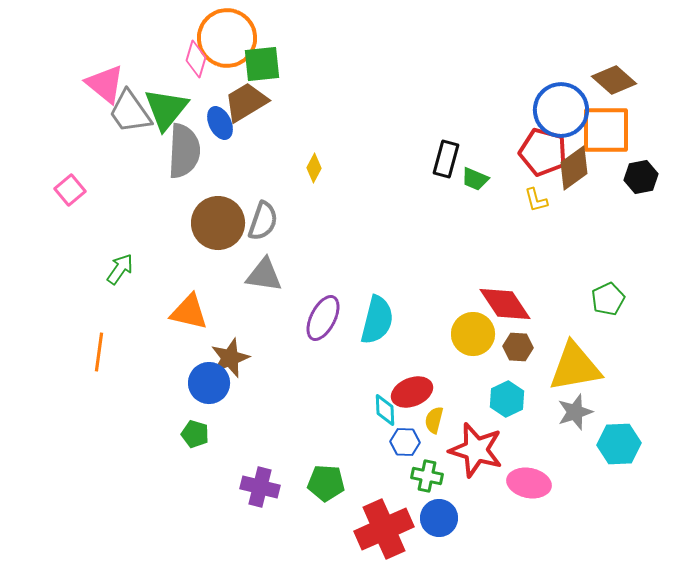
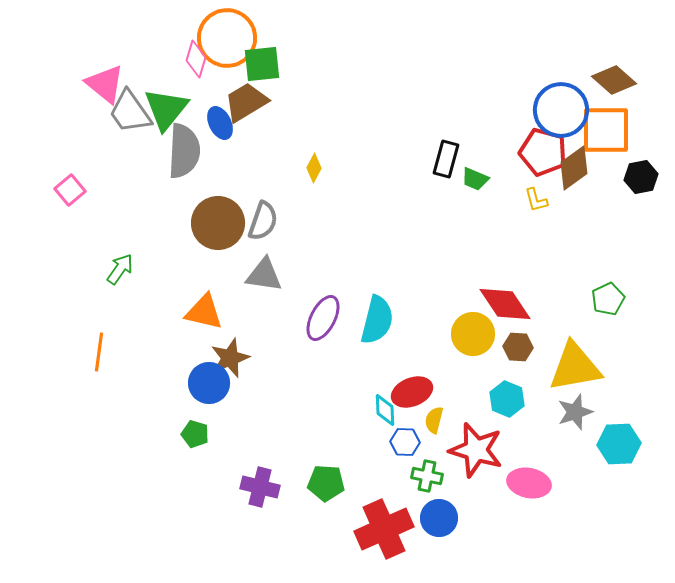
orange triangle at (189, 312): moved 15 px right
cyan hexagon at (507, 399): rotated 12 degrees counterclockwise
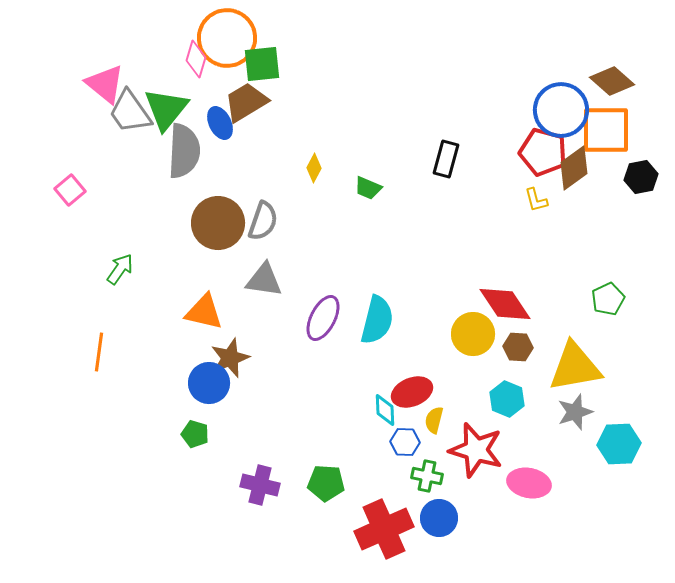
brown diamond at (614, 80): moved 2 px left, 1 px down
green trapezoid at (475, 179): moved 107 px left, 9 px down
gray triangle at (264, 275): moved 5 px down
purple cross at (260, 487): moved 2 px up
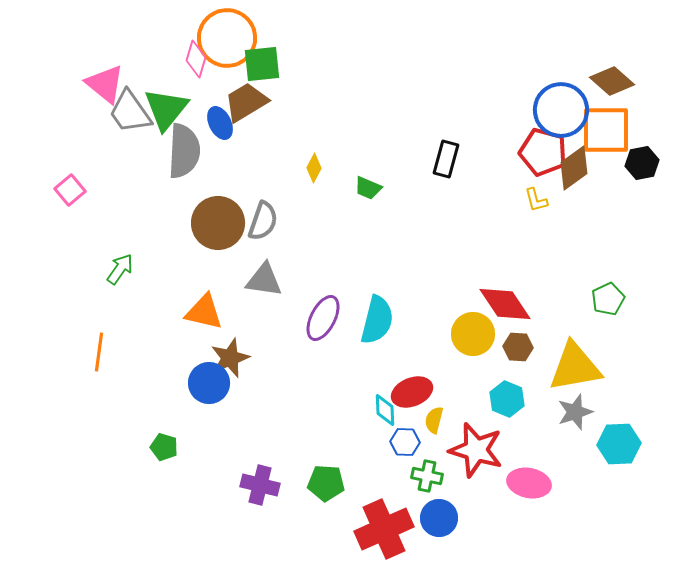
black hexagon at (641, 177): moved 1 px right, 14 px up
green pentagon at (195, 434): moved 31 px left, 13 px down
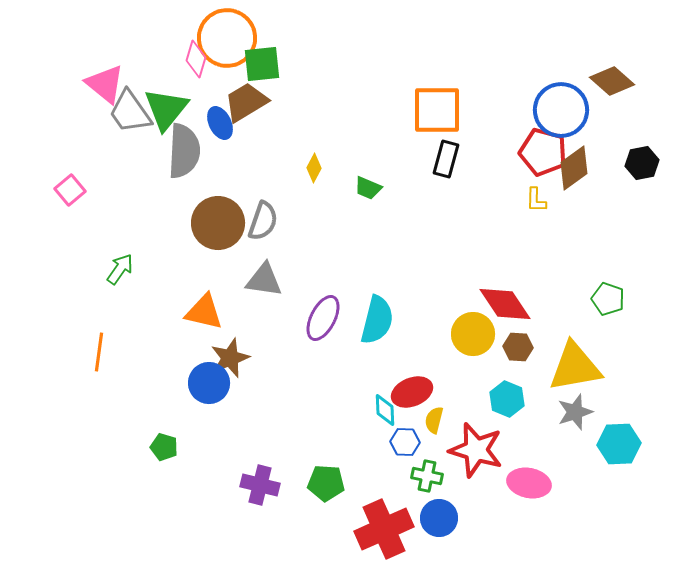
orange square at (606, 130): moved 169 px left, 20 px up
yellow L-shape at (536, 200): rotated 16 degrees clockwise
green pentagon at (608, 299): rotated 28 degrees counterclockwise
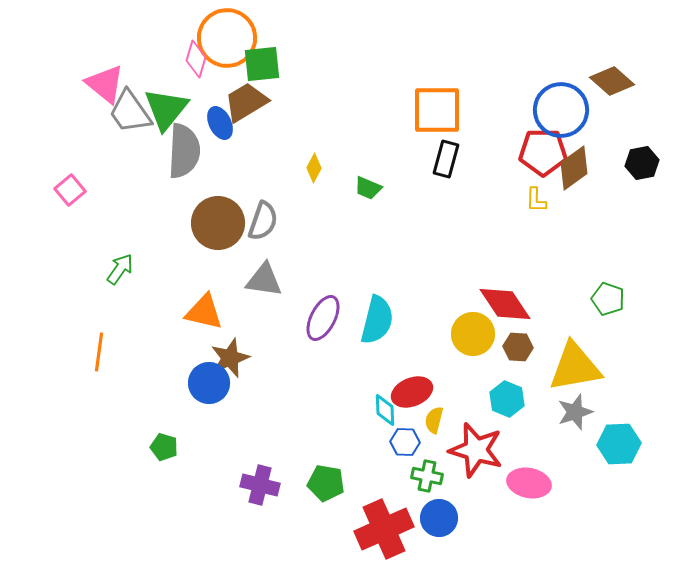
red pentagon at (543, 152): rotated 15 degrees counterclockwise
green pentagon at (326, 483): rotated 6 degrees clockwise
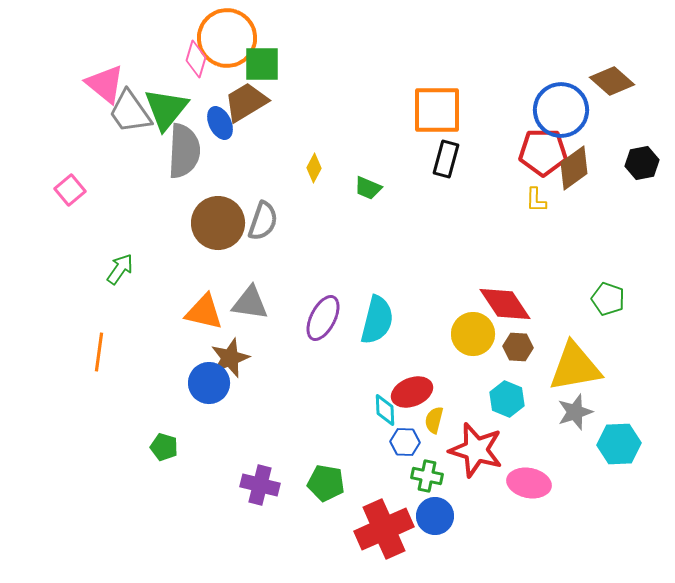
green square at (262, 64): rotated 6 degrees clockwise
gray triangle at (264, 280): moved 14 px left, 23 px down
blue circle at (439, 518): moved 4 px left, 2 px up
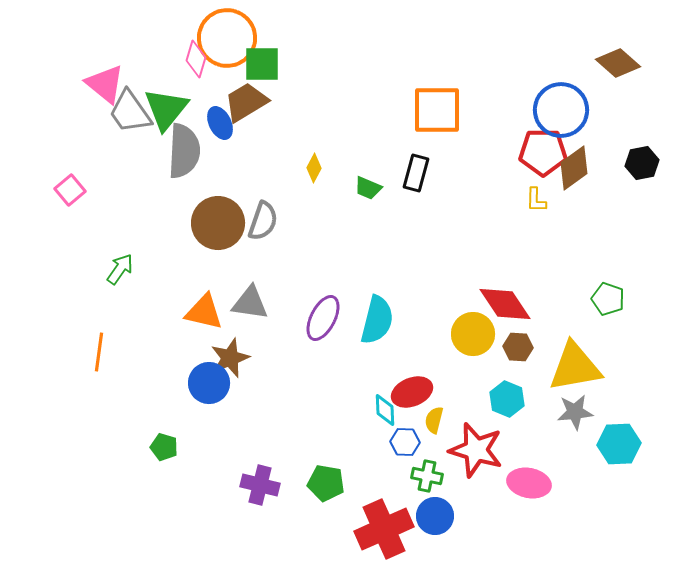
brown diamond at (612, 81): moved 6 px right, 18 px up
black rectangle at (446, 159): moved 30 px left, 14 px down
gray star at (575, 412): rotated 12 degrees clockwise
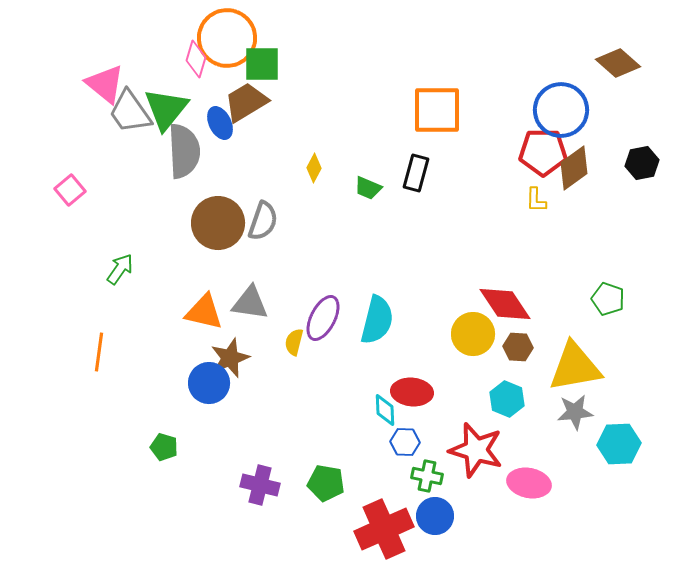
gray semicircle at (184, 151): rotated 6 degrees counterclockwise
red ellipse at (412, 392): rotated 27 degrees clockwise
yellow semicircle at (434, 420): moved 140 px left, 78 px up
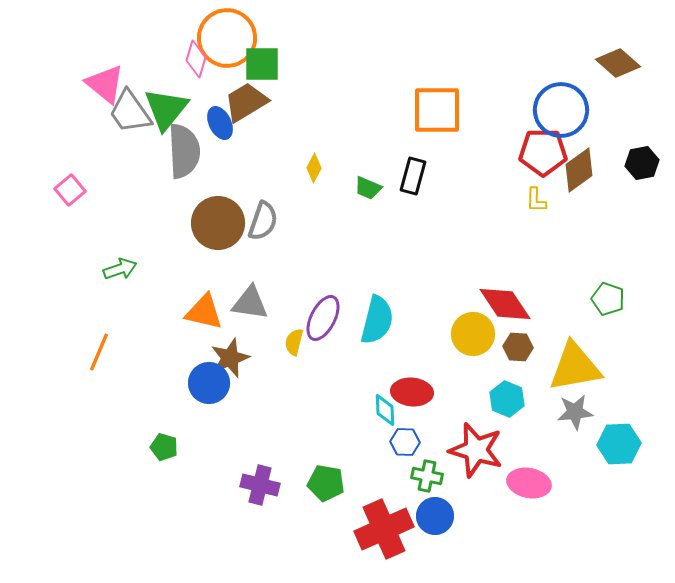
brown diamond at (574, 168): moved 5 px right, 2 px down
black rectangle at (416, 173): moved 3 px left, 3 px down
green arrow at (120, 269): rotated 36 degrees clockwise
orange line at (99, 352): rotated 15 degrees clockwise
